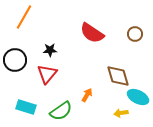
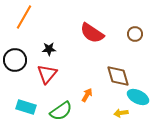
black star: moved 1 px left, 1 px up
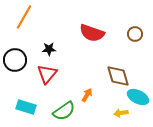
red semicircle: rotated 15 degrees counterclockwise
green semicircle: moved 3 px right
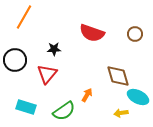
black star: moved 5 px right
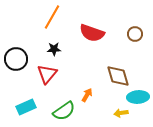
orange line: moved 28 px right
black circle: moved 1 px right, 1 px up
cyan ellipse: rotated 30 degrees counterclockwise
cyan rectangle: rotated 42 degrees counterclockwise
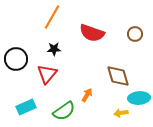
cyan ellipse: moved 1 px right, 1 px down
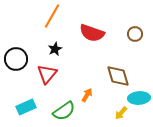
orange line: moved 1 px up
black star: moved 1 px right; rotated 24 degrees counterclockwise
yellow arrow: rotated 40 degrees counterclockwise
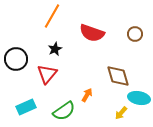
cyan ellipse: rotated 15 degrees clockwise
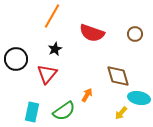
cyan rectangle: moved 6 px right, 5 px down; rotated 54 degrees counterclockwise
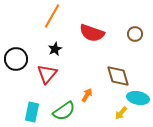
cyan ellipse: moved 1 px left
